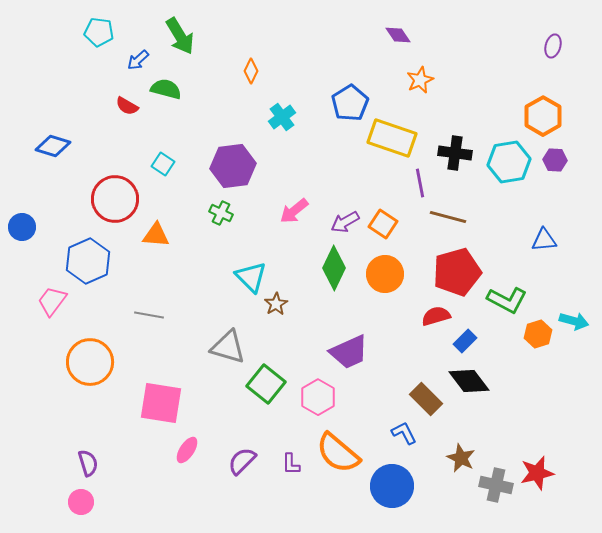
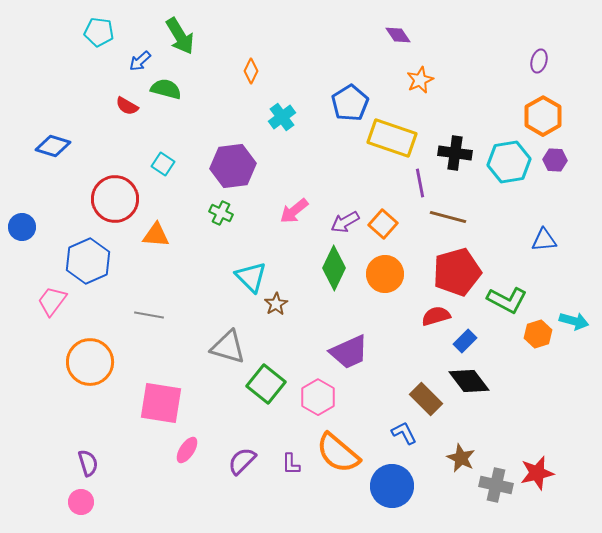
purple ellipse at (553, 46): moved 14 px left, 15 px down
blue arrow at (138, 60): moved 2 px right, 1 px down
orange square at (383, 224): rotated 8 degrees clockwise
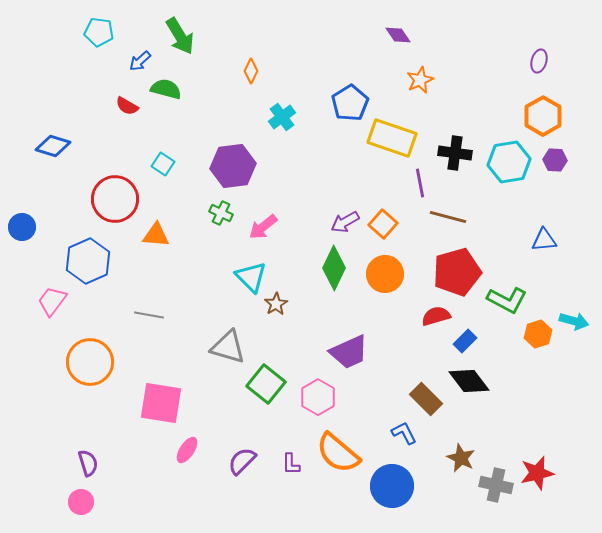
pink arrow at (294, 211): moved 31 px left, 16 px down
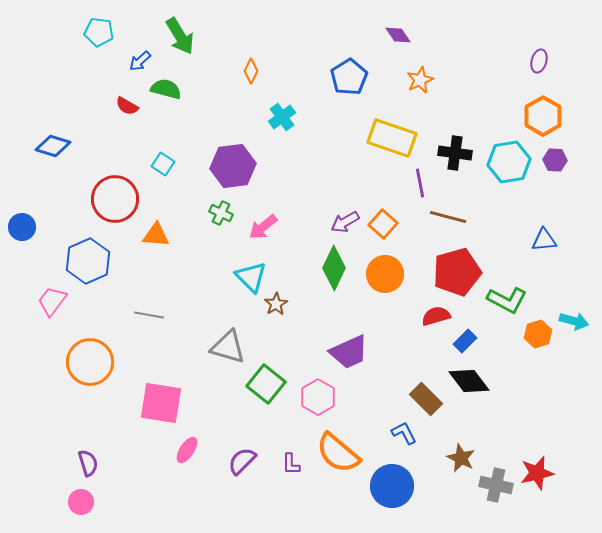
blue pentagon at (350, 103): moved 1 px left, 26 px up
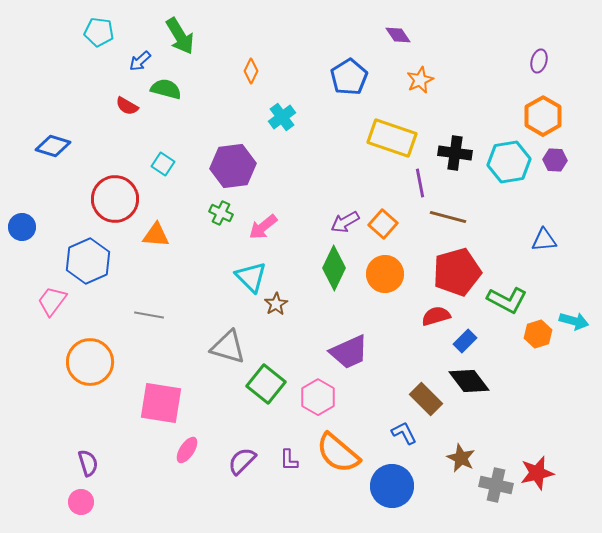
purple L-shape at (291, 464): moved 2 px left, 4 px up
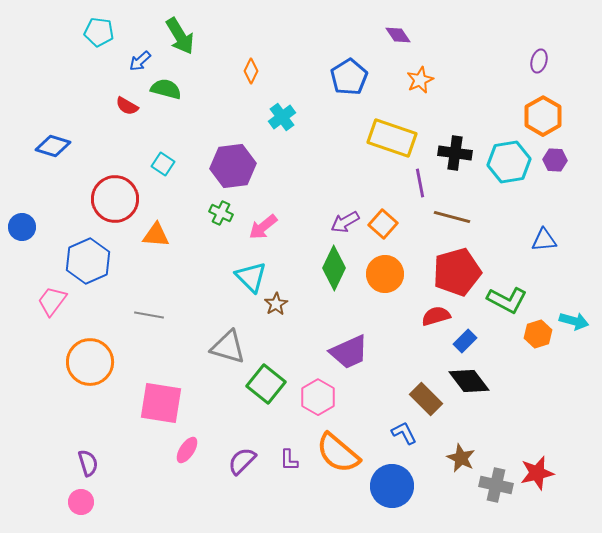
brown line at (448, 217): moved 4 px right
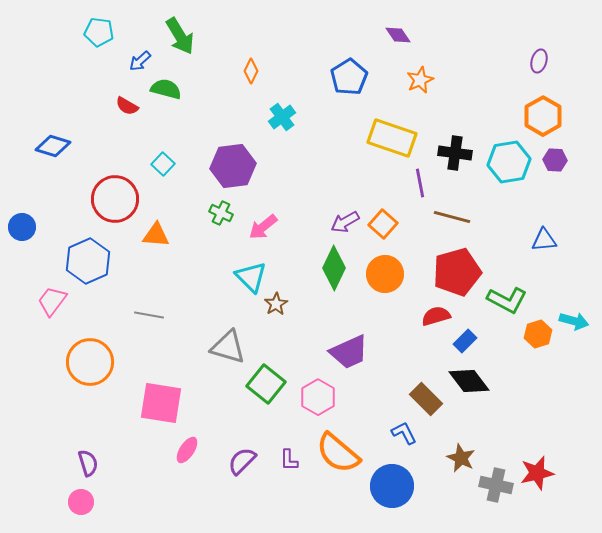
cyan square at (163, 164): rotated 10 degrees clockwise
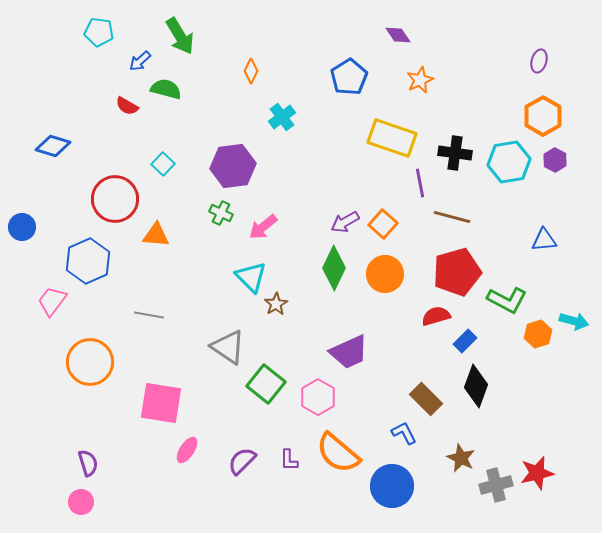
purple hexagon at (555, 160): rotated 25 degrees clockwise
gray triangle at (228, 347): rotated 18 degrees clockwise
black diamond at (469, 381): moved 7 px right, 5 px down; rotated 57 degrees clockwise
gray cross at (496, 485): rotated 28 degrees counterclockwise
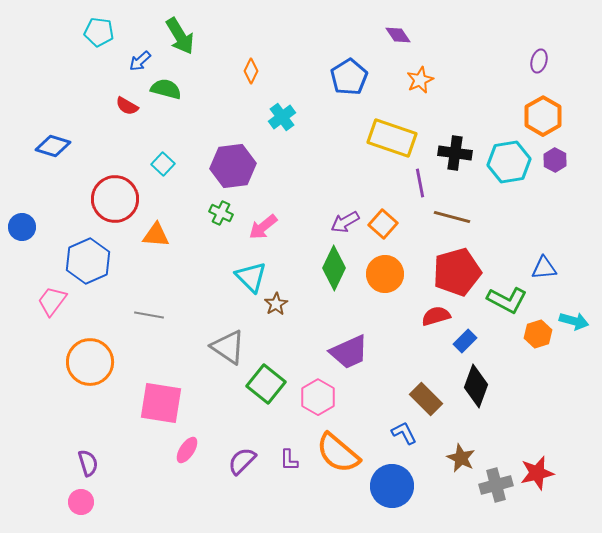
blue triangle at (544, 240): moved 28 px down
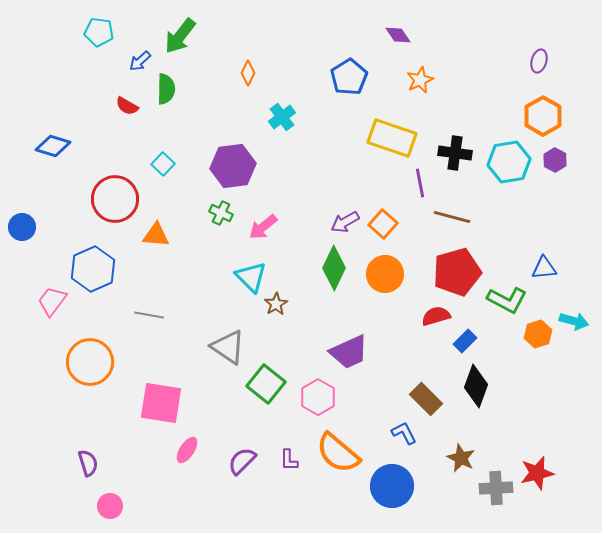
green arrow at (180, 36): rotated 69 degrees clockwise
orange diamond at (251, 71): moved 3 px left, 2 px down
green semicircle at (166, 89): rotated 76 degrees clockwise
blue hexagon at (88, 261): moved 5 px right, 8 px down
gray cross at (496, 485): moved 3 px down; rotated 12 degrees clockwise
pink circle at (81, 502): moved 29 px right, 4 px down
